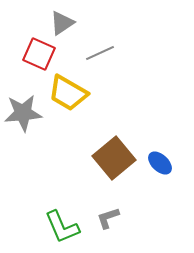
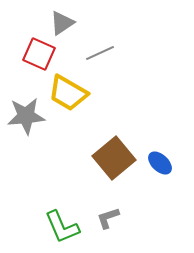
gray star: moved 3 px right, 3 px down
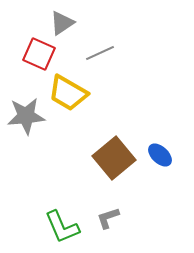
blue ellipse: moved 8 px up
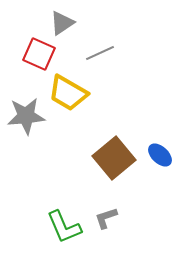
gray L-shape: moved 2 px left
green L-shape: moved 2 px right
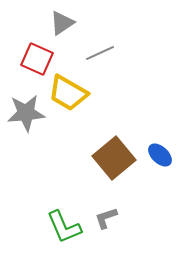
red square: moved 2 px left, 5 px down
gray star: moved 3 px up
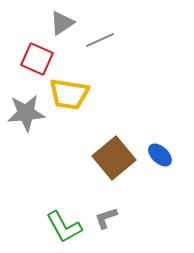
gray line: moved 13 px up
yellow trapezoid: moved 1 px right, 1 px down; rotated 21 degrees counterclockwise
green L-shape: rotated 6 degrees counterclockwise
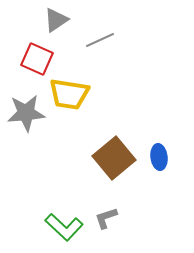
gray triangle: moved 6 px left, 3 px up
blue ellipse: moved 1 px left, 2 px down; rotated 40 degrees clockwise
green L-shape: rotated 18 degrees counterclockwise
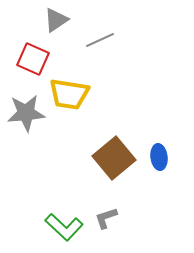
red square: moved 4 px left
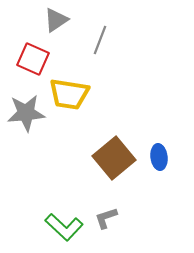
gray line: rotated 44 degrees counterclockwise
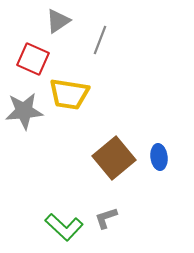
gray triangle: moved 2 px right, 1 px down
gray star: moved 2 px left, 2 px up
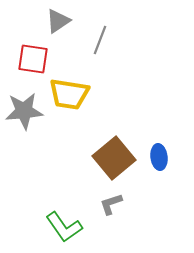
red square: rotated 16 degrees counterclockwise
gray L-shape: moved 5 px right, 14 px up
green L-shape: rotated 12 degrees clockwise
